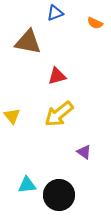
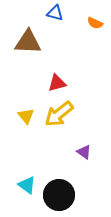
blue triangle: rotated 36 degrees clockwise
brown triangle: rotated 8 degrees counterclockwise
red triangle: moved 7 px down
yellow triangle: moved 14 px right
cyan triangle: rotated 42 degrees clockwise
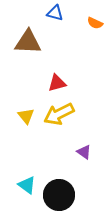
yellow arrow: rotated 12 degrees clockwise
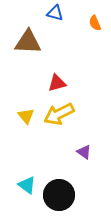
orange semicircle: rotated 42 degrees clockwise
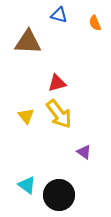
blue triangle: moved 4 px right, 2 px down
yellow arrow: rotated 100 degrees counterclockwise
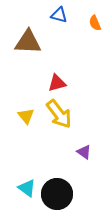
cyan triangle: moved 3 px down
black circle: moved 2 px left, 1 px up
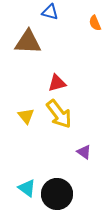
blue triangle: moved 9 px left, 3 px up
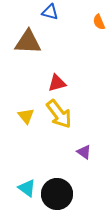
orange semicircle: moved 4 px right, 1 px up
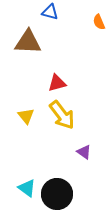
yellow arrow: moved 3 px right, 1 px down
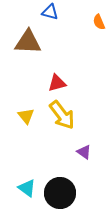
black circle: moved 3 px right, 1 px up
